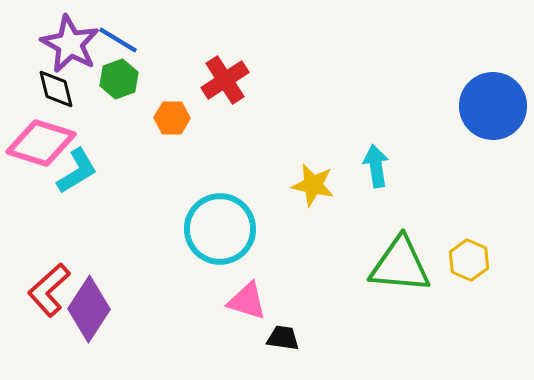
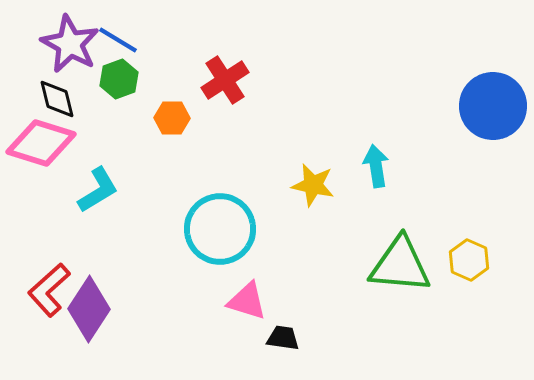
black diamond: moved 1 px right, 10 px down
cyan L-shape: moved 21 px right, 19 px down
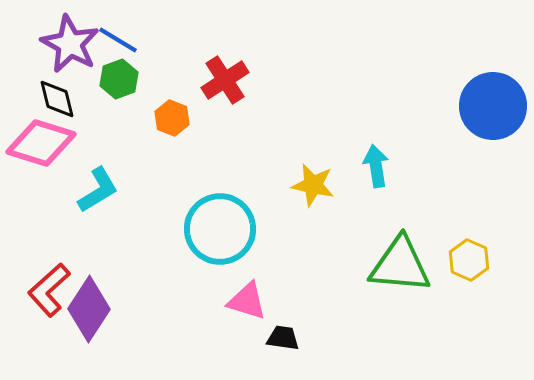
orange hexagon: rotated 20 degrees clockwise
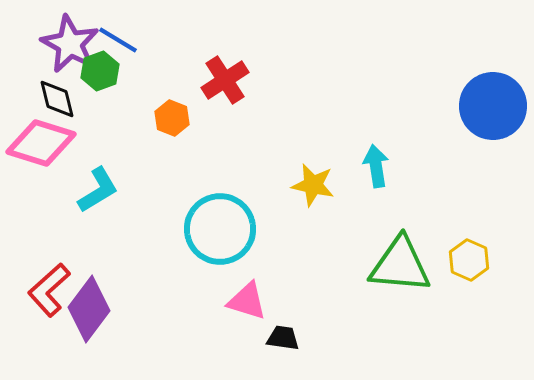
green hexagon: moved 19 px left, 8 px up
purple diamond: rotated 4 degrees clockwise
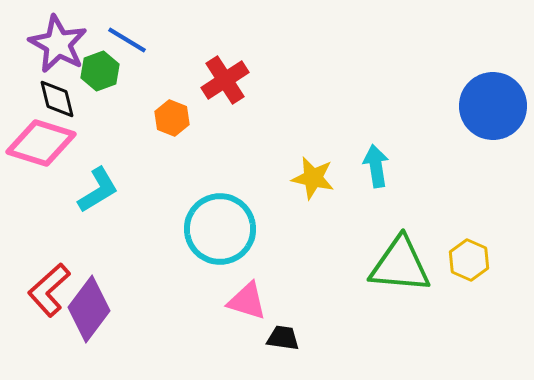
blue line: moved 9 px right
purple star: moved 12 px left
yellow star: moved 7 px up
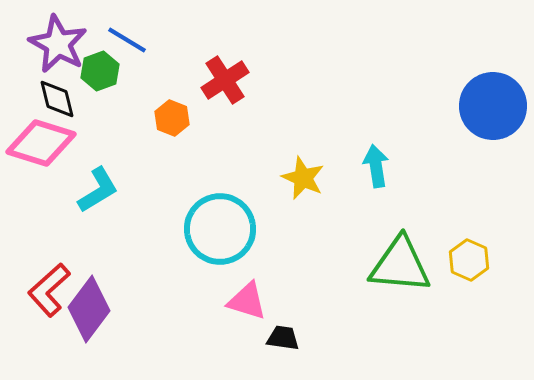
yellow star: moved 10 px left; rotated 12 degrees clockwise
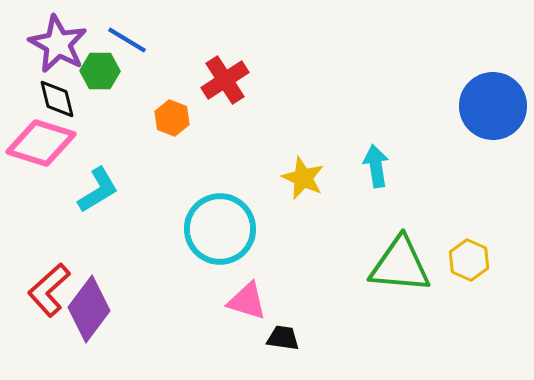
green hexagon: rotated 21 degrees clockwise
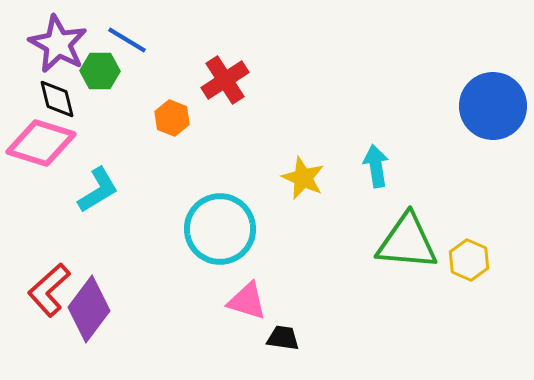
green triangle: moved 7 px right, 23 px up
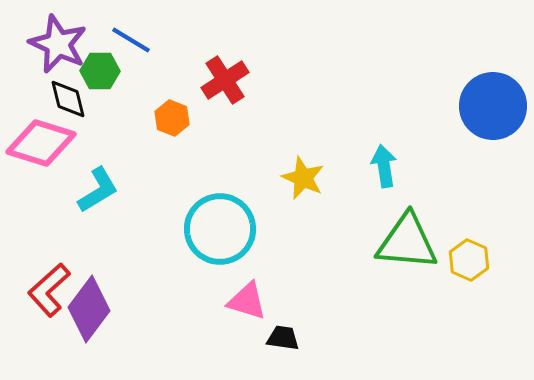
blue line: moved 4 px right
purple star: rotated 4 degrees counterclockwise
black diamond: moved 11 px right
cyan arrow: moved 8 px right
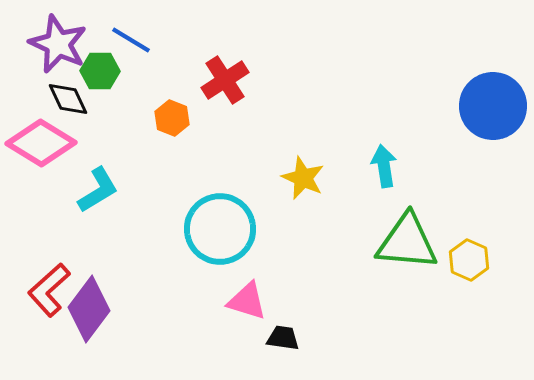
black diamond: rotated 12 degrees counterclockwise
pink diamond: rotated 14 degrees clockwise
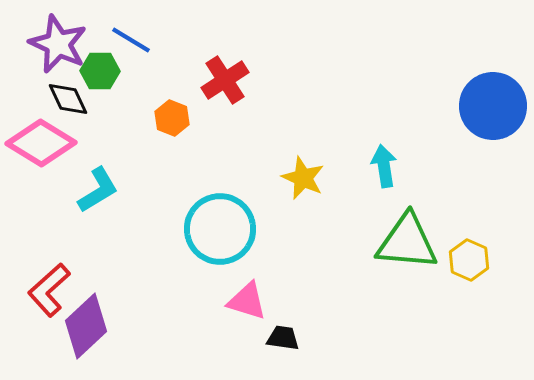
purple diamond: moved 3 px left, 17 px down; rotated 10 degrees clockwise
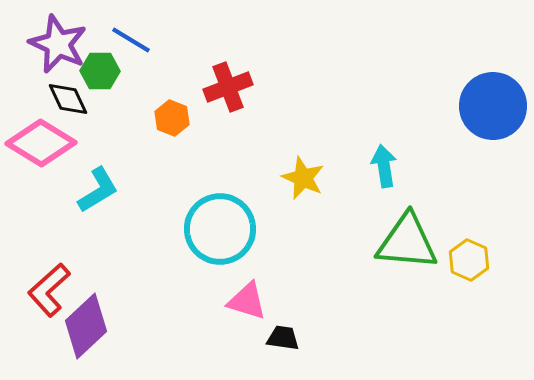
red cross: moved 3 px right, 7 px down; rotated 12 degrees clockwise
